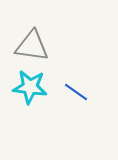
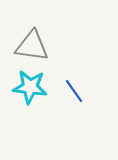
blue line: moved 2 px left, 1 px up; rotated 20 degrees clockwise
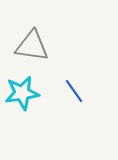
cyan star: moved 8 px left, 6 px down; rotated 16 degrees counterclockwise
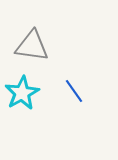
cyan star: rotated 20 degrees counterclockwise
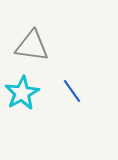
blue line: moved 2 px left
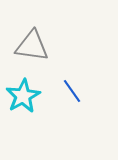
cyan star: moved 1 px right, 3 px down
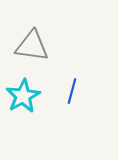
blue line: rotated 50 degrees clockwise
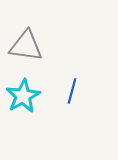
gray triangle: moved 6 px left
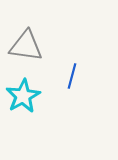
blue line: moved 15 px up
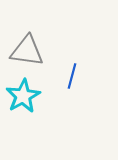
gray triangle: moved 1 px right, 5 px down
